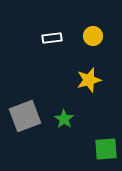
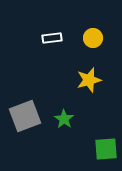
yellow circle: moved 2 px down
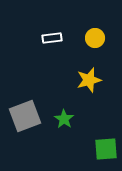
yellow circle: moved 2 px right
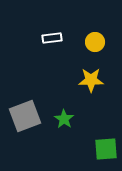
yellow circle: moved 4 px down
yellow star: moved 2 px right; rotated 15 degrees clockwise
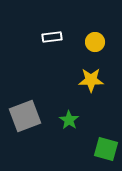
white rectangle: moved 1 px up
green star: moved 5 px right, 1 px down
green square: rotated 20 degrees clockwise
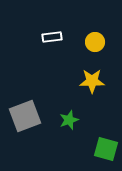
yellow star: moved 1 px right, 1 px down
green star: rotated 18 degrees clockwise
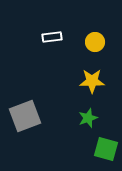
green star: moved 19 px right, 2 px up
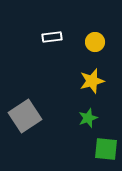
yellow star: rotated 15 degrees counterclockwise
gray square: rotated 12 degrees counterclockwise
green square: rotated 10 degrees counterclockwise
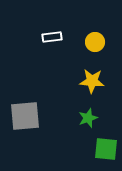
yellow star: rotated 20 degrees clockwise
gray square: rotated 28 degrees clockwise
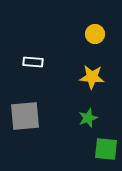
white rectangle: moved 19 px left, 25 px down; rotated 12 degrees clockwise
yellow circle: moved 8 px up
yellow star: moved 4 px up
